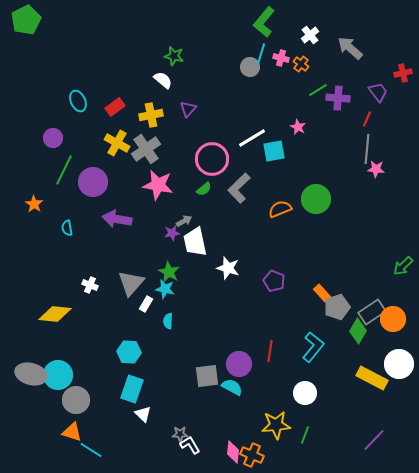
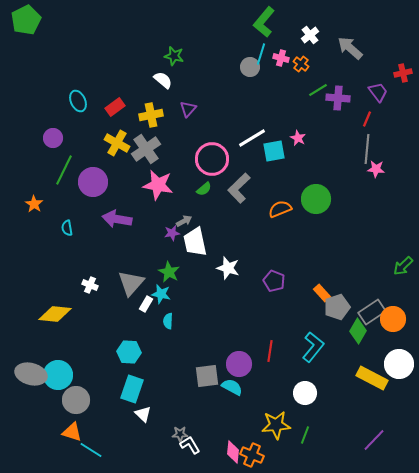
pink star at (298, 127): moved 11 px down
cyan star at (165, 289): moved 4 px left, 5 px down
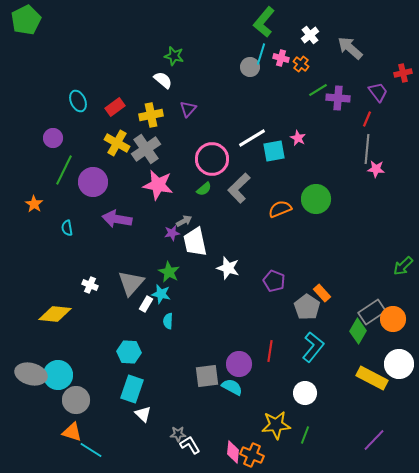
gray pentagon at (337, 307): moved 30 px left; rotated 20 degrees counterclockwise
gray star at (180, 434): moved 2 px left
